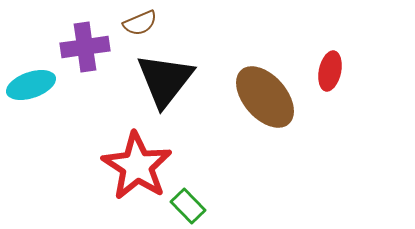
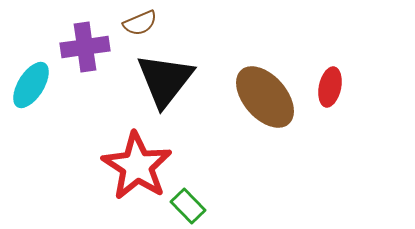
red ellipse: moved 16 px down
cyan ellipse: rotated 39 degrees counterclockwise
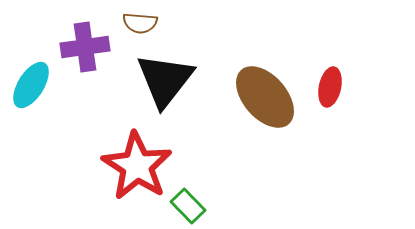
brown semicircle: rotated 28 degrees clockwise
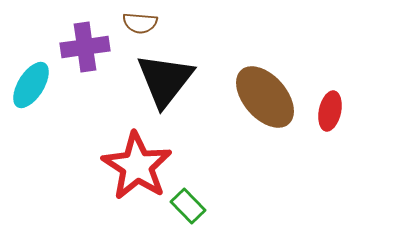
red ellipse: moved 24 px down
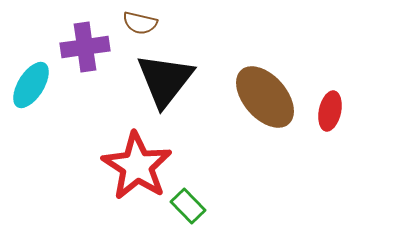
brown semicircle: rotated 8 degrees clockwise
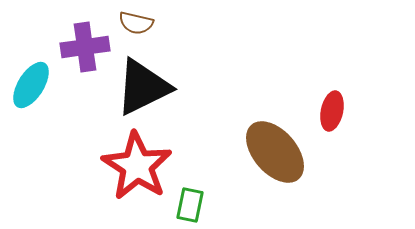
brown semicircle: moved 4 px left
black triangle: moved 22 px left, 7 px down; rotated 26 degrees clockwise
brown ellipse: moved 10 px right, 55 px down
red ellipse: moved 2 px right
green rectangle: moved 2 px right, 1 px up; rotated 56 degrees clockwise
